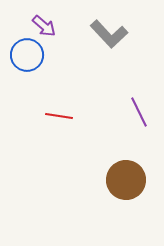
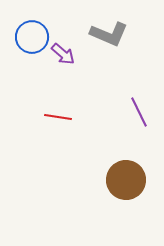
purple arrow: moved 19 px right, 28 px down
gray L-shape: rotated 24 degrees counterclockwise
blue circle: moved 5 px right, 18 px up
red line: moved 1 px left, 1 px down
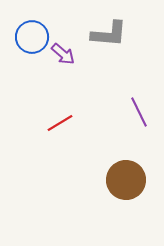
gray L-shape: rotated 18 degrees counterclockwise
red line: moved 2 px right, 6 px down; rotated 40 degrees counterclockwise
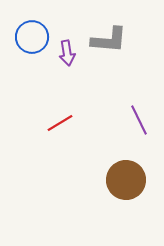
gray L-shape: moved 6 px down
purple arrow: moved 4 px right, 1 px up; rotated 40 degrees clockwise
purple line: moved 8 px down
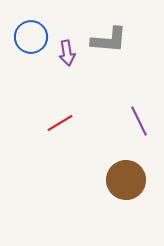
blue circle: moved 1 px left
purple line: moved 1 px down
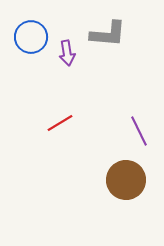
gray L-shape: moved 1 px left, 6 px up
purple line: moved 10 px down
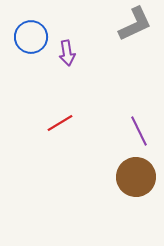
gray L-shape: moved 27 px right, 10 px up; rotated 30 degrees counterclockwise
brown circle: moved 10 px right, 3 px up
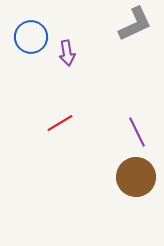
purple line: moved 2 px left, 1 px down
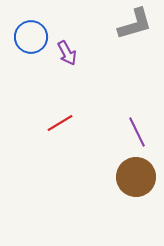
gray L-shape: rotated 9 degrees clockwise
purple arrow: rotated 20 degrees counterclockwise
